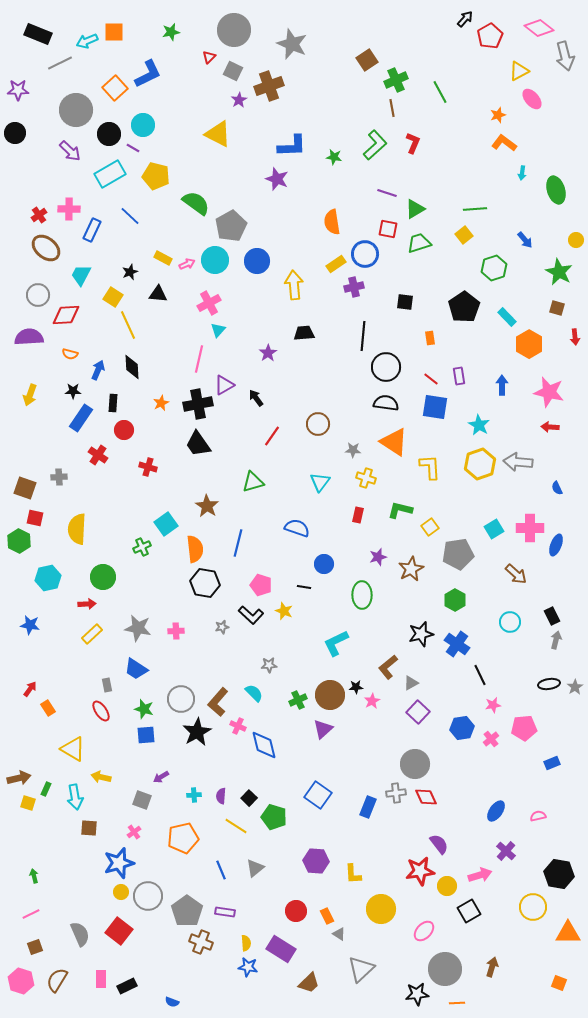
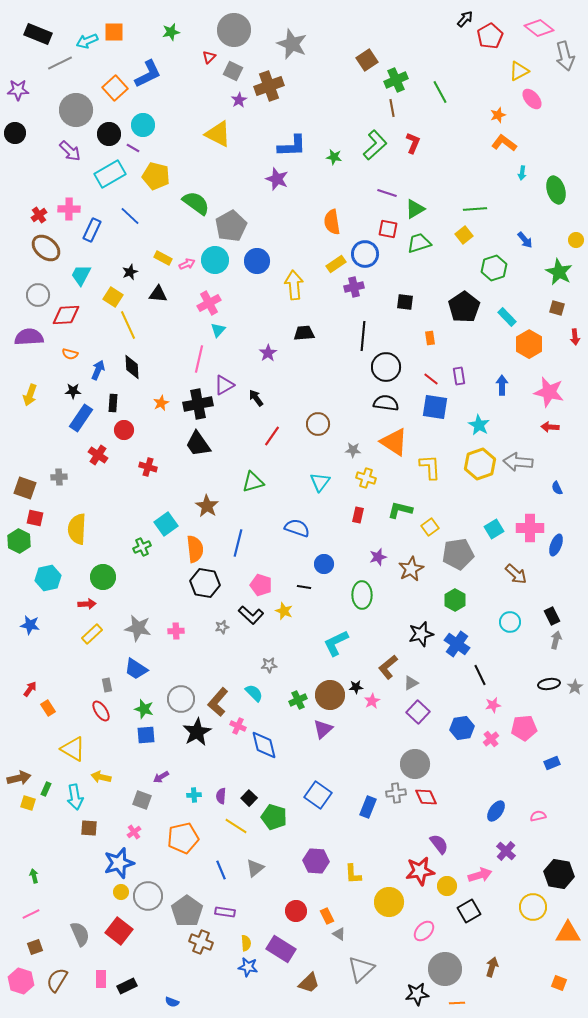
yellow circle at (381, 909): moved 8 px right, 7 px up
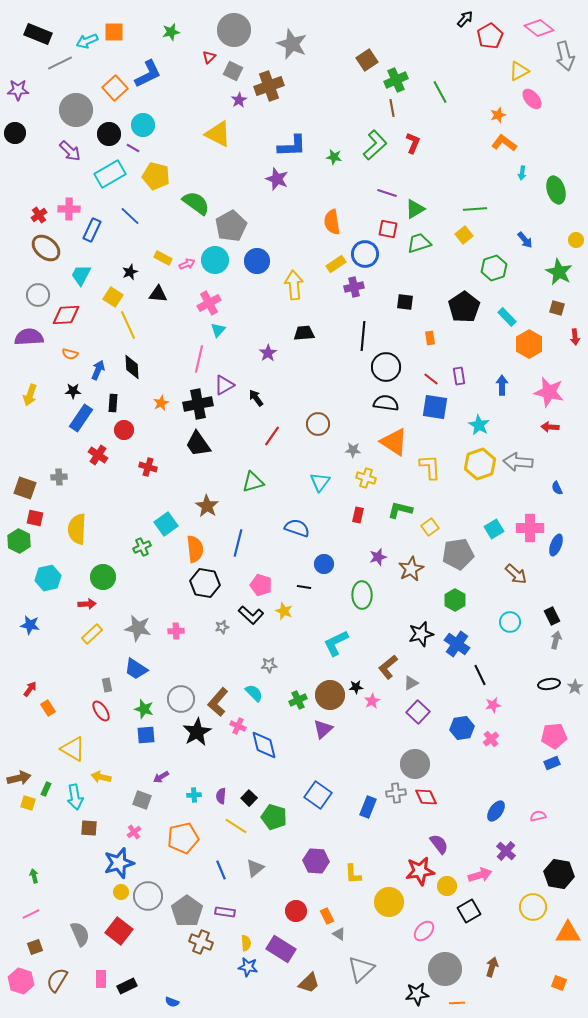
pink pentagon at (524, 728): moved 30 px right, 8 px down
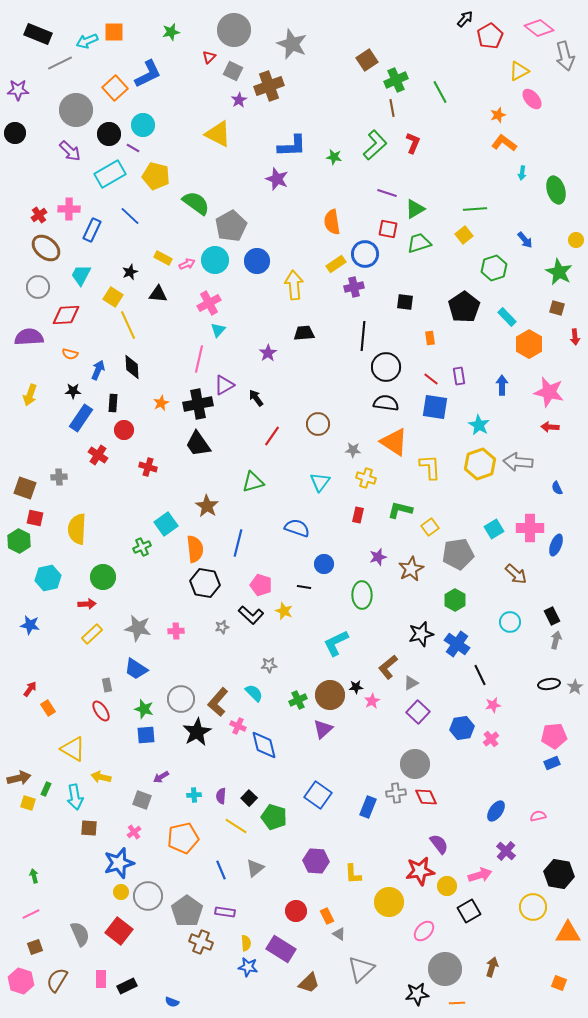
gray circle at (38, 295): moved 8 px up
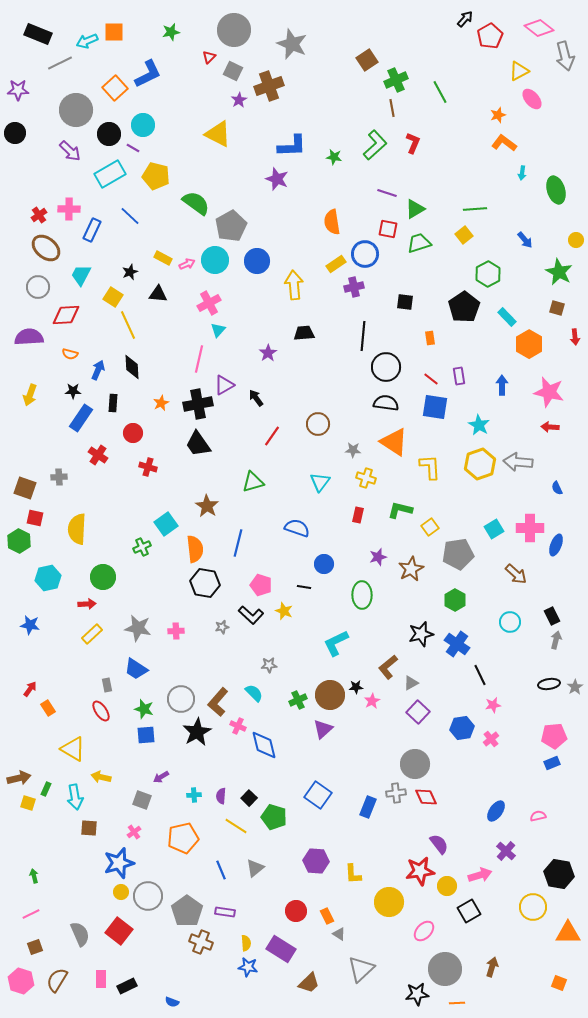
green hexagon at (494, 268): moved 6 px left, 6 px down; rotated 10 degrees counterclockwise
red circle at (124, 430): moved 9 px right, 3 px down
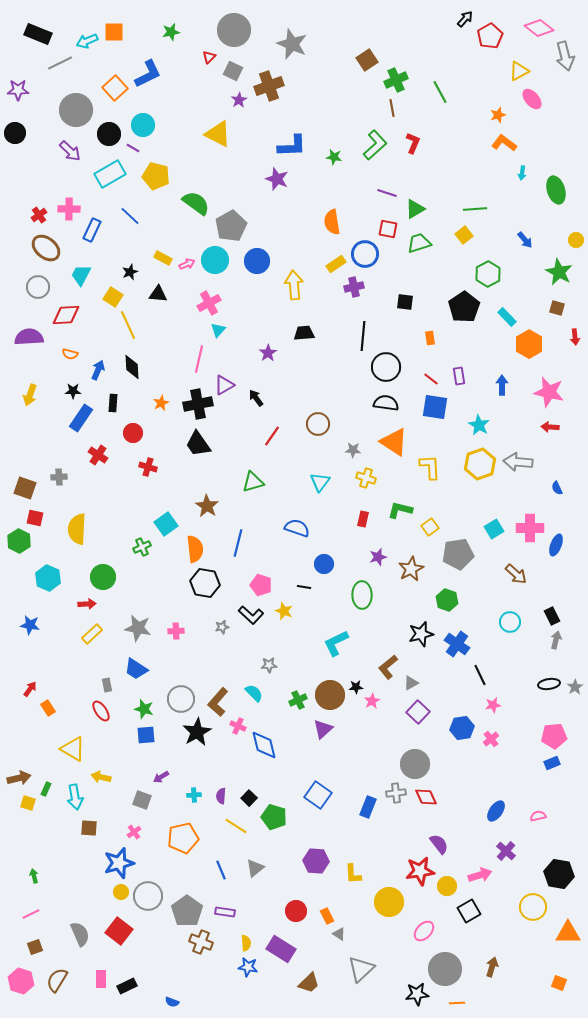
red rectangle at (358, 515): moved 5 px right, 4 px down
cyan hexagon at (48, 578): rotated 25 degrees counterclockwise
green hexagon at (455, 600): moved 8 px left; rotated 10 degrees counterclockwise
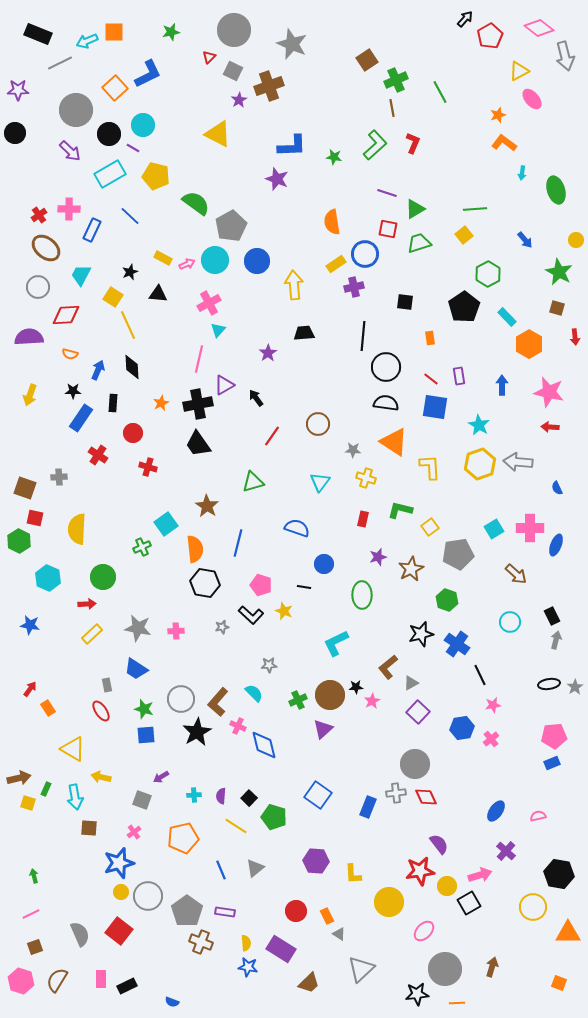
black square at (469, 911): moved 8 px up
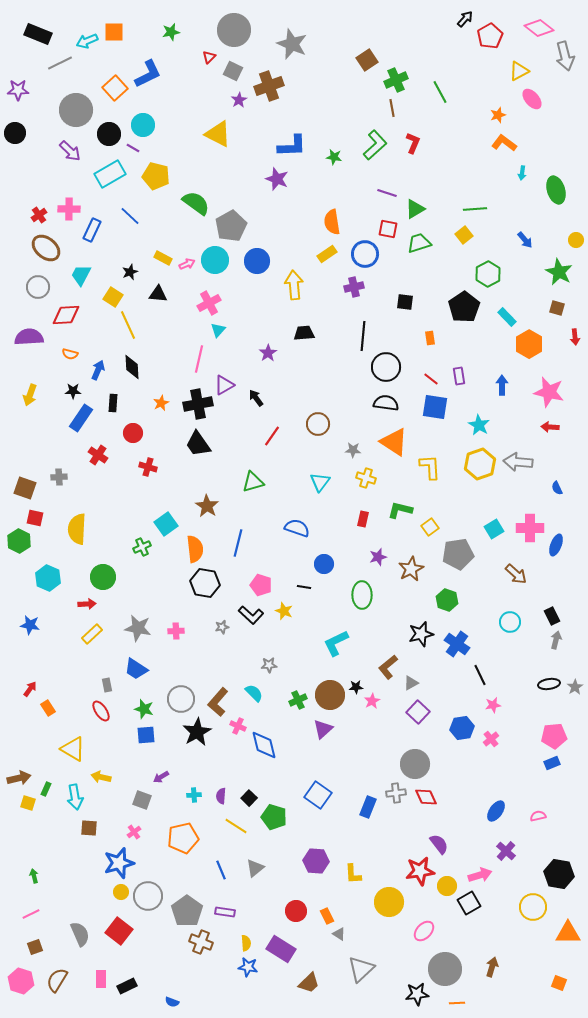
yellow rectangle at (336, 264): moved 9 px left, 10 px up
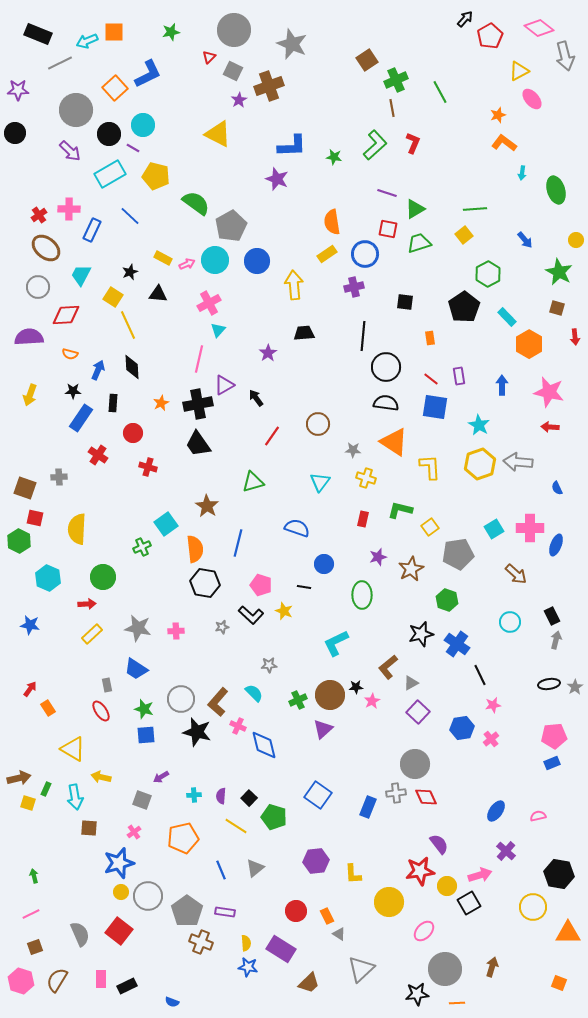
black star at (197, 732): rotated 28 degrees counterclockwise
purple hexagon at (316, 861): rotated 10 degrees counterclockwise
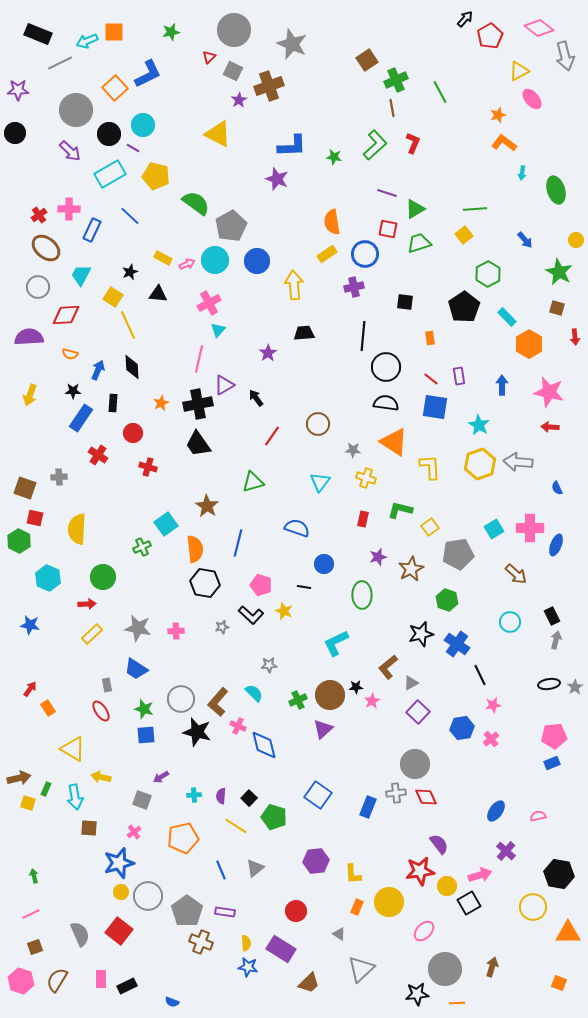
orange rectangle at (327, 916): moved 30 px right, 9 px up; rotated 49 degrees clockwise
